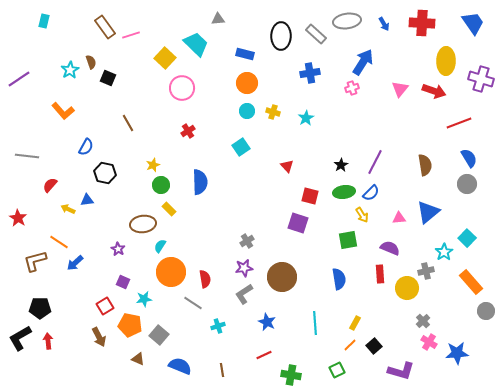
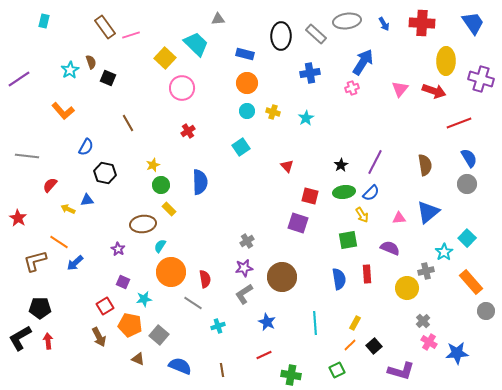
red rectangle at (380, 274): moved 13 px left
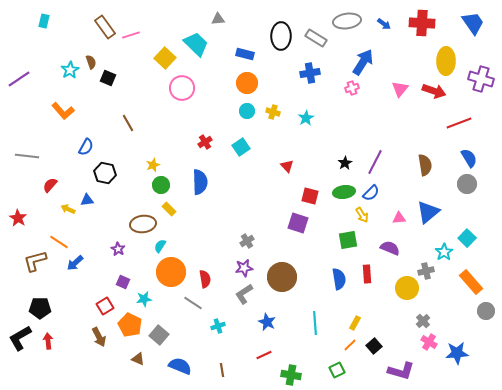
blue arrow at (384, 24): rotated 24 degrees counterclockwise
gray rectangle at (316, 34): moved 4 px down; rotated 10 degrees counterclockwise
red cross at (188, 131): moved 17 px right, 11 px down
black star at (341, 165): moved 4 px right, 2 px up
orange pentagon at (130, 325): rotated 15 degrees clockwise
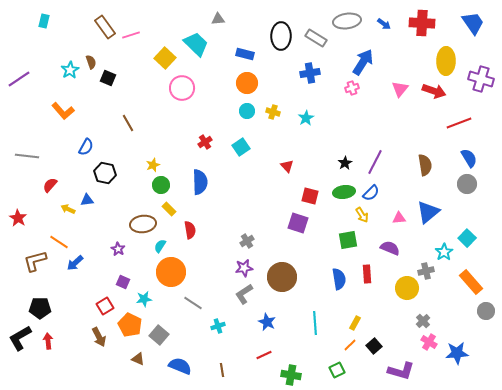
red semicircle at (205, 279): moved 15 px left, 49 px up
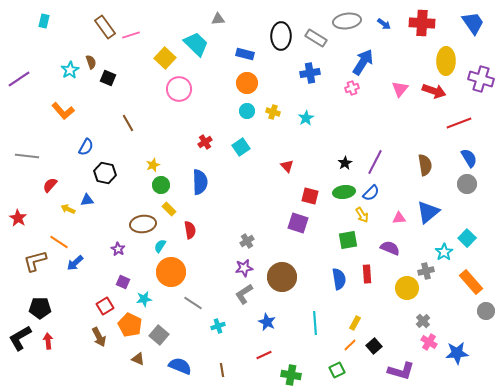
pink circle at (182, 88): moved 3 px left, 1 px down
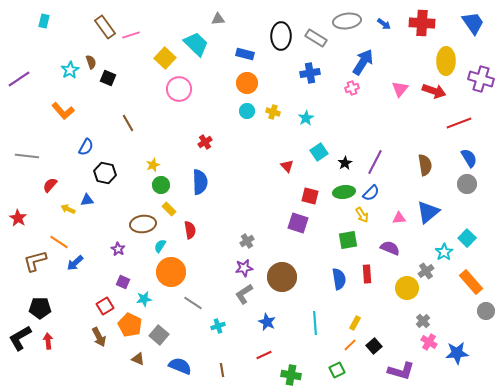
cyan square at (241, 147): moved 78 px right, 5 px down
gray cross at (426, 271): rotated 21 degrees counterclockwise
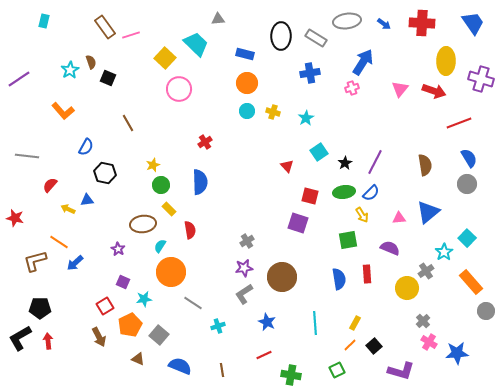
red star at (18, 218): moved 3 px left; rotated 18 degrees counterclockwise
orange pentagon at (130, 325): rotated 20 degrees clockwise
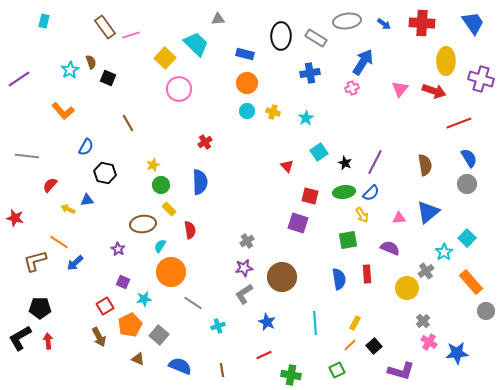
black star at (345, 163): rotated 16 degrees counterclockwise
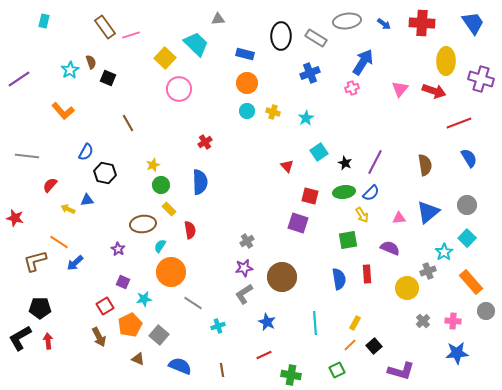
blue cross at (310, 73): rotated 12 degrees counterclockwise
blue semicircle at (86, 147): moved 5 px down
gray circle at (467, 184): moved 21 px down
gray cross at (426, 271): moved 2 px right; rotated 14 degrees clockwise
pink cross at (429, 342): moved 24 px right, 21 px up; rotated 28 degrees counterclockwise
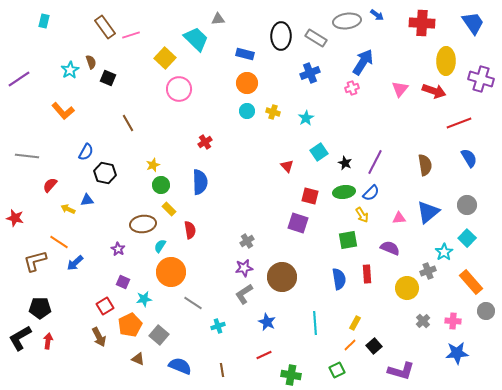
blue arrow at (384, 24): moved 7 px left, 9 px up
cyan trapezoid at (196, 44): moved 5 px up
red arrow at (48, 341): rotated 14 degrees clockwise
